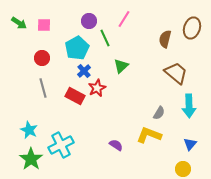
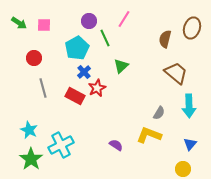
red circle: moved 8 px left
blue cross: moved 1 px down
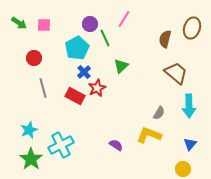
purple circle: moved 1 px right, 3 px down
cyan star: rotated 24 degrees clockwise
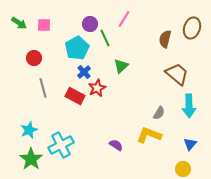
brown trapezoid: moved 1 px right, 1 px down
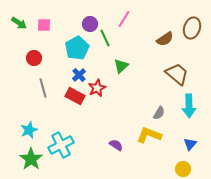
brown semicircle: rotated 138 degrees counterclockwise
blue cross: moved 5 px left, 3 px down
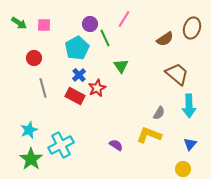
green triangle: rotated 21 degrees counterclockwise
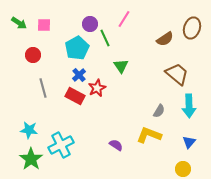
red circle: moved 1 px left, 3 px up
gray semicircle: moved 2 px up
cyan star: rotated 30 degrees clockwise
blue triangle: moved 1 px left, 2 px up
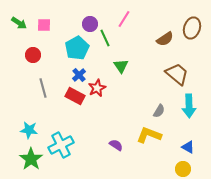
blue triangle: moved 1 px left, 5 px down; rotated 40 degrees counterclockwise
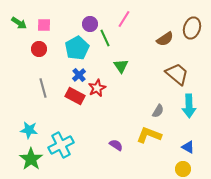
red circle: moved 6 px right, 6 px up
gray semicircle: moved 1 px left
